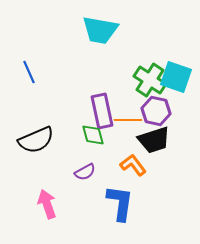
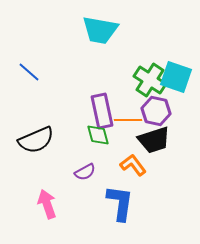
blue line: rotated 25 degrees counterclockwise
green diamond: moved 5 px right
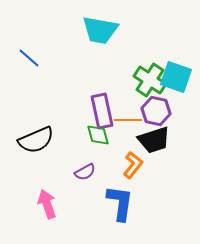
blue line: moved 14 px up
orange L-shape: rotated 76 degrees clockwise
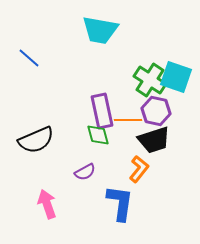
orange L-shape: moved 6 px right, 4 px down
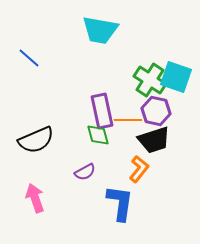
pink arrow: moved 12 px left, 6 px up
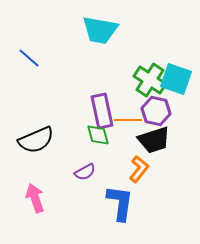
cyan square: moved 2 px down
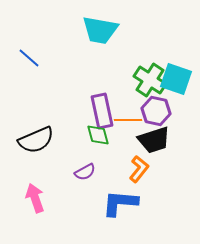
blue L-shape: rotated 93 degrees counterclockwise
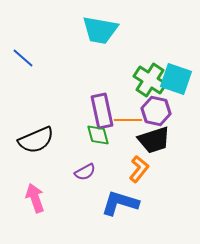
blue line: moved 6 px left
blue L-shape: rotated 12 degrees clockwise
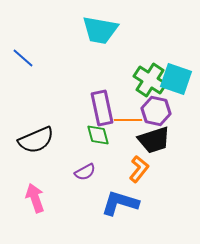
purple rectangle: moved 3 px up
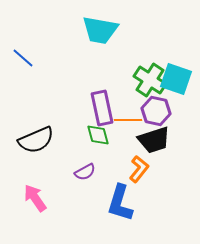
pink arrow: rotated 16 degrees counterclockwise
blue L-shape: rotated 90 degrees counterclockwise
